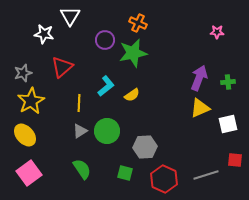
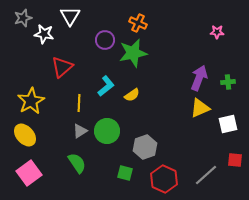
gray star: moved 55 px up
gray hexagon: rotated 15 degrees counterclockwise
green semicircle: moved 5 px left, 6 px up
gray line: rotated 25 degrees counterclockwise
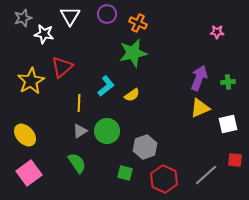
purple circle: moved 2 px right, 26 px up
yellow star: moved 20 px up
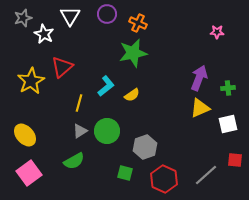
white star: rotated 18 degrees clockwise
green cross: moved 6 px down
yellow line: rotated 12 degrees clockwise
green semicircle: moved 3 px left, 2 px up; rotated 95 degrees clockwise
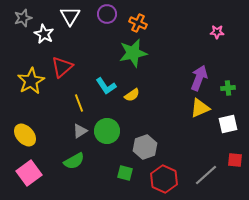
cyan L-shape: rotated 95 degrees clockwise
yellow line: rotated 36 degrees counterclockwise
